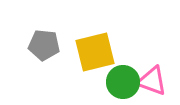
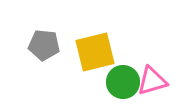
pink triangle: rotated 36 degrees counterclockwise
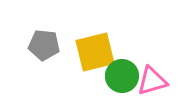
green circle: moved 1 px left, 6 px up
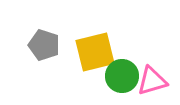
gray pentagon: rotated 12 degrees clockwise
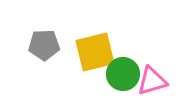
gray pentagon: rotated 20 degrees counterclockwise
green circle: moved 1 px right, 2 px up
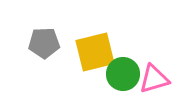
gray pentagon: moved 2 px up
pink triangle: moved 2 px right, 2 px up
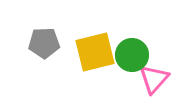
green circle: moved 9 px right, 19 px up
pink triangle: rotated 32 degrees counterclockwise
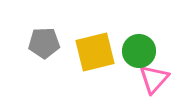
green circle: moved 7 px right, 4 px up
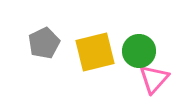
gray pentagon: rotated 24 degrees counterclockwise
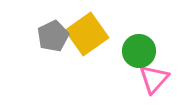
gray pentagon: moved 9 px right, 7 px up
yellow square: moved 8 px left, 18 px up; rotated 21 degrees counterclockwise
